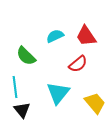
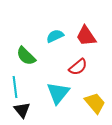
red semicircle: moved 3 px down
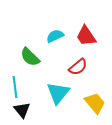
green semicircle: moved 4 px right, 1 px down
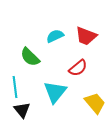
red trapezoid: rotated 35 degrees counterclockwise
red semicircle: moved 1 px down
cyan triangle: moved 3 px left, 1 px up
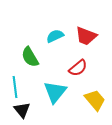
green semicircle: rotated 15 degrees clockwise
yellow trapezoid: moved 3 px up
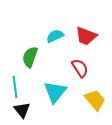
green semicircle: rotated 50 degrees clockwise
red semicircle: moved 2 px right; rotated 84 degrees counterclockwise
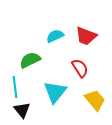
green semicircle: moved 3 px down; rotated 45 degrees clockwise
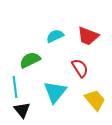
red trapezoid: moved 2 px right
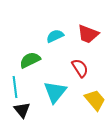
red trapezoid: moved 2 px up
